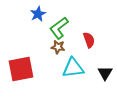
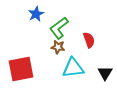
blue star: moved 2 px left
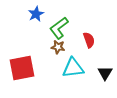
red square: moved 1 px right, 1 px up
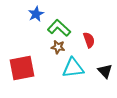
green L-shape: rotated 80 degrees clockwise
black triangle: moved 2 px up; rotated 14 degrees counterclockwise
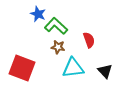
blue star: moved 2 px right; rotated 21 degrees counterclockwise
green L-shape: moved 3 px left, 2 px up
red square: rotated 32 degrees clockwise
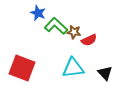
blue star: moved 1 px up
red semicircle: rotated 84 degrees clockwise
brown star: moved 16 px right, 15 px up
black triangle: moved 2 px down
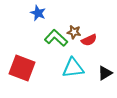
green L-shape: moved 12 px down
black triangle: rotated 42 degrees clockwise
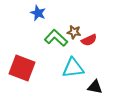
black triangle: moved 10 px left, 14 px down; rotated 42 degrees clockwise
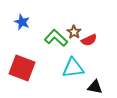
blue star: moved 16 px left, 9 px down
brown star: rotated 24 degrees clockwise
